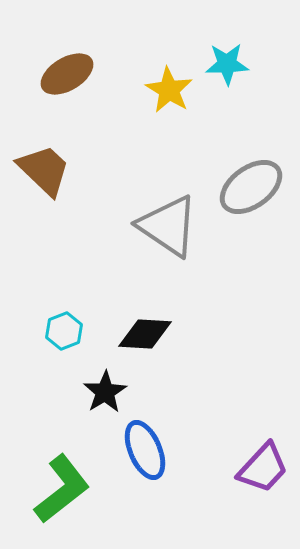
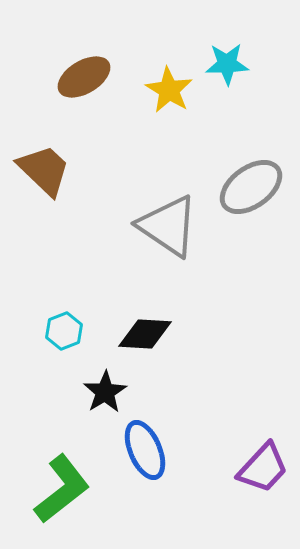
brown ellipse: moved 17 px right, 3 px down
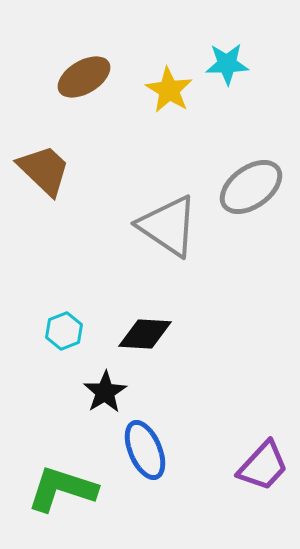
purple trapezoid: moved 2 px up
green L-shape: rotated 124 degrees counterclockwise
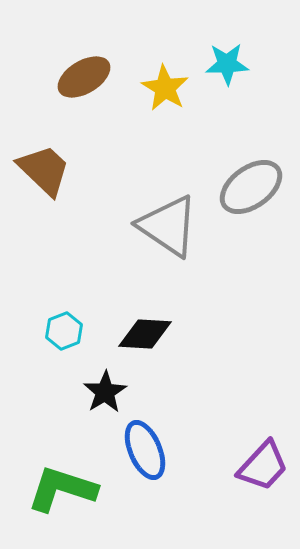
yellow star: moved 4 px left, 2 px up
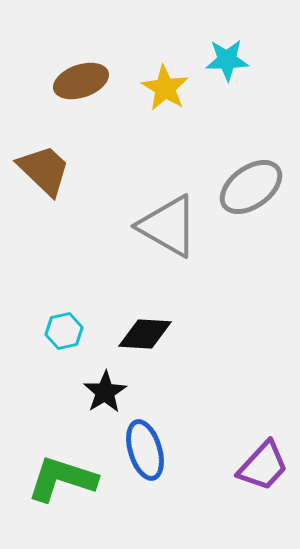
cyan star: moved 4 px up
brown ellipse: moved 3 px left, 4 px down; rotated 12 degrees clockwise
gray triangle: rotated 4 degrees counterclockwise
cyan hexagon: rotated 9 degrees clockwise
blue ellipse: rotated 6 degrees clockwise
green L-shape: moved 10 px up
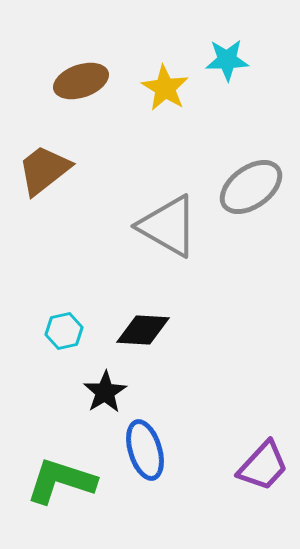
brown trapezoid: rotated 82 degrees counterclockwise
black diamond: moved 2 px left, 4 px up
green L-shape: moved 1 px left, 2 px down
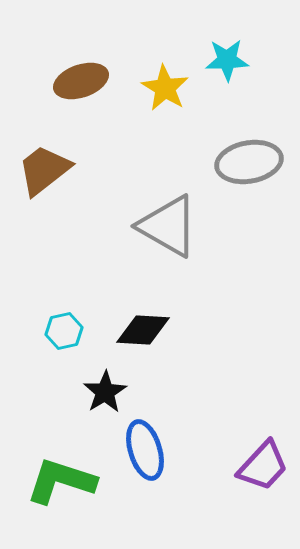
gray ellipse: moved 2 px left, 25 px up; rotated 26 degrees clockwise
